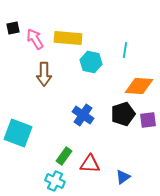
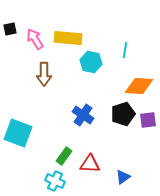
black square: moved 3 px left, 1 px down
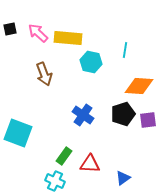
pink arrow: moved 3 px right, 6 px up; rotated 15 degrees counterclockwise
brown arrow: rotated 20 degrees counterclockwise
blue triangle: moved 1 px down
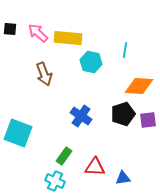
black square: rotated 16 degrees clockwise
blue cross: moved 2 px left, 1 px down
red triangle: moved 5 px right, 3 px down
blue triangle: rotated 28 degrees clockwise
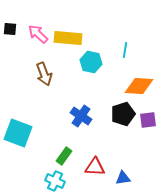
pink arrow: moved 1 px down
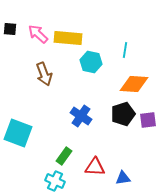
orange diamond: moved 5 px left, 2 px up
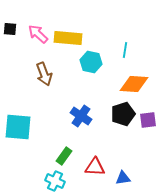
cyan square: moved 6 px up; rotated 16 degrees counterclockwise
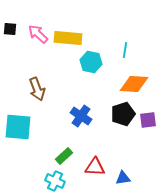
brown arrow: moved 7 px left, 15 px down
green rectangle: rotated 12 degrees clockwise
